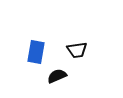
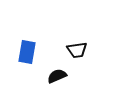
blue rectangle: moved 9 px left
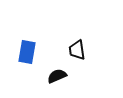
black trapezoid: rotated 90 degrees clockwise
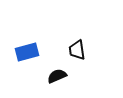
blue rectangle: rotated 65 degrees clockwise
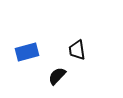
black semicircle: rotated 24 degrees counterclockwise
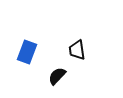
blue rectangle: rotated 55 degrees counterclockwise
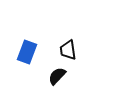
black trapezoid: moved 9 px left
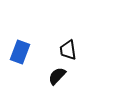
blue rectangle: moved 7 px left
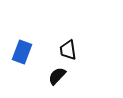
blue rectangle: moved 2 px right
